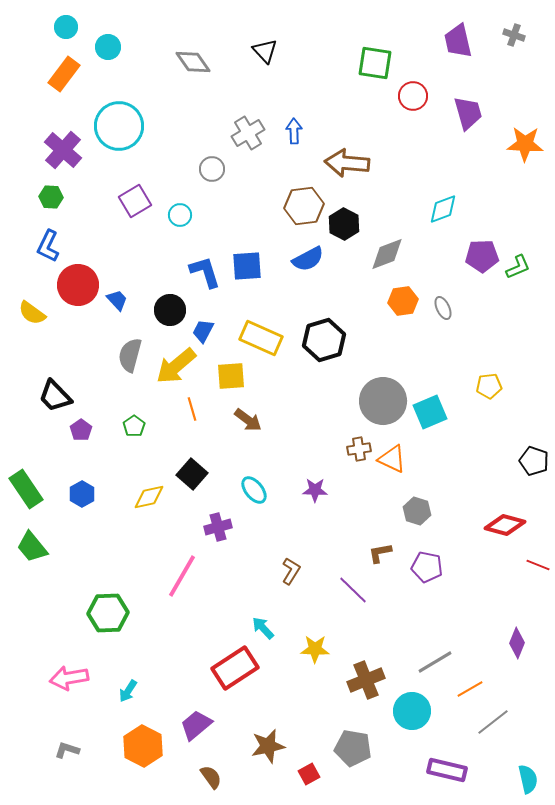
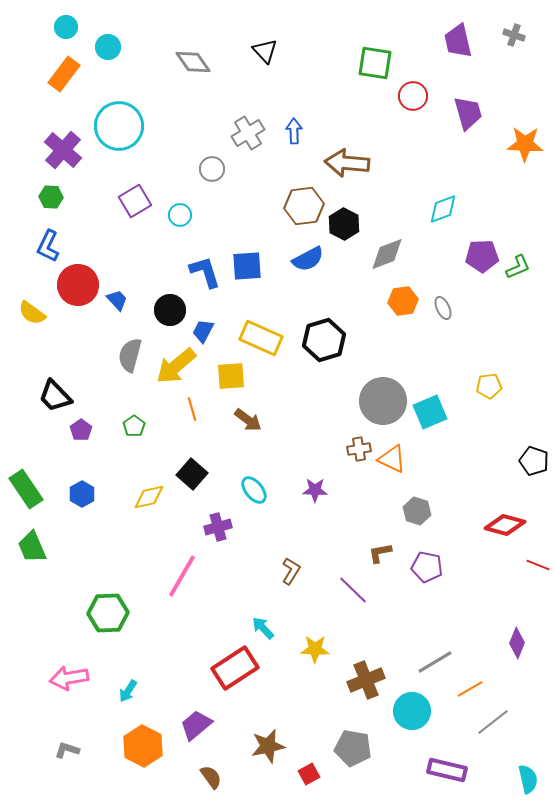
green trapezoid at (32, 547): rotated 16 degrees clockwise
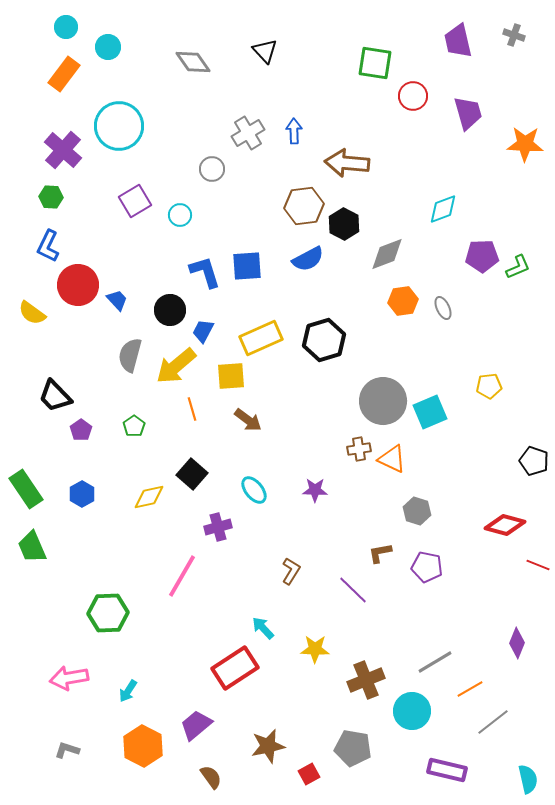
yellow rectangle at (261, 338): rotated 48 degrees counterclockwise
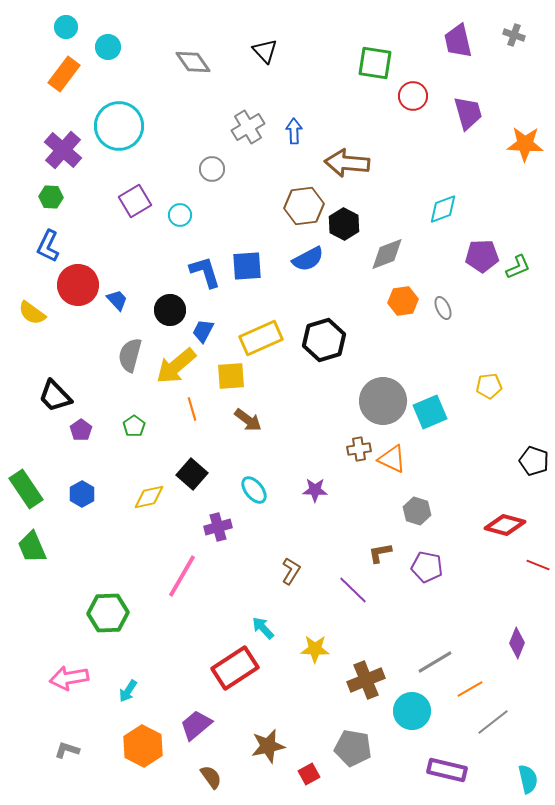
gray cross at (248, 133): moved 6 px up
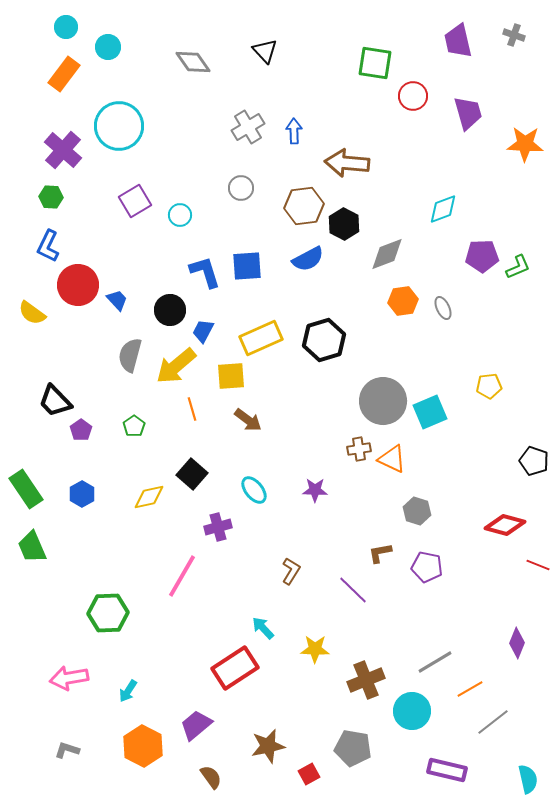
gray circle at (212, 169): moved 29 px right, 19 px down
black trapezoid at (55, 396): moved 5 px down
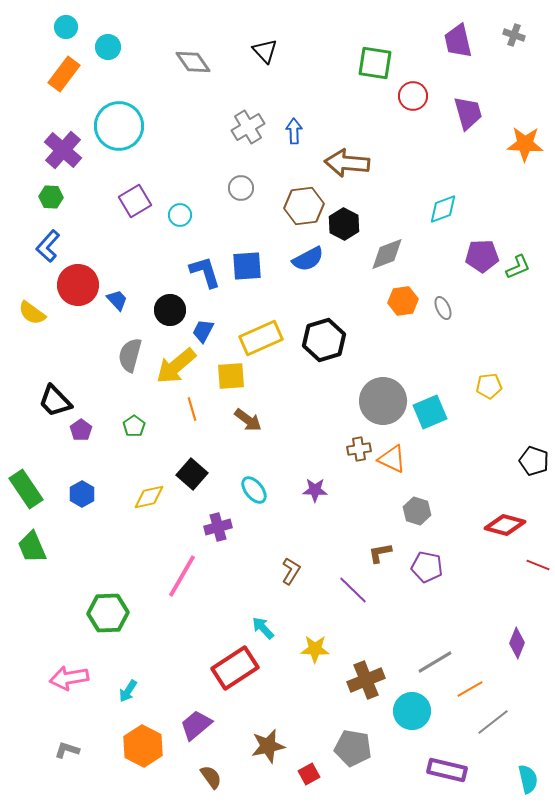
blue L-shape at (48, 246): rotated 16 degrees clockwise
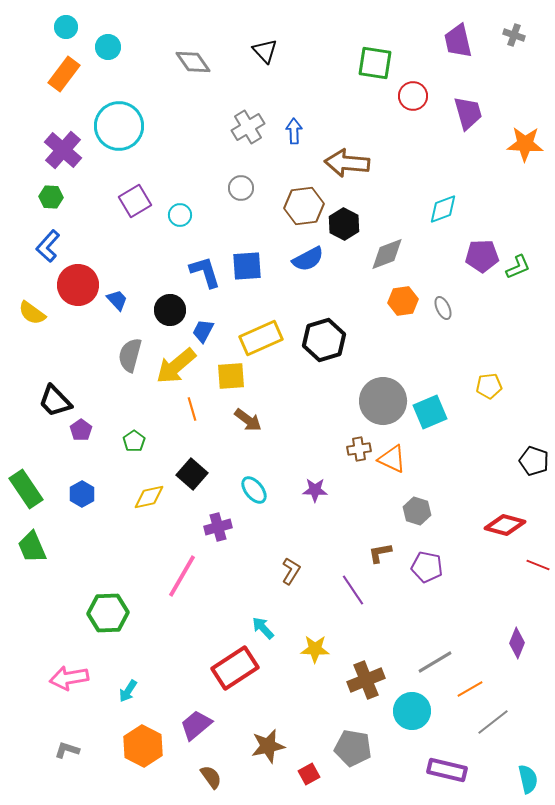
green pentagon at (134, 426): moved 15 px down
purple line at (353, 590): rotated 12 degrees clockwise
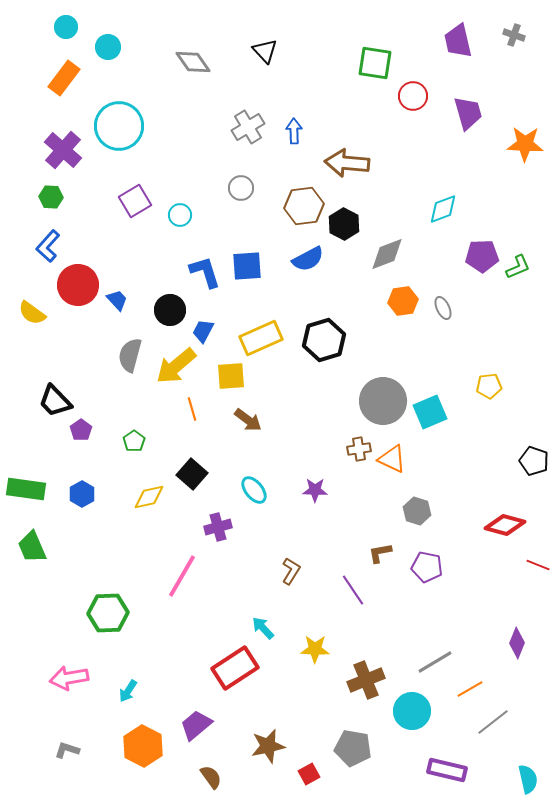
orange rectangle at (64, 74): moved 4 px down
green rectangle at (26, 489): rotated 48 degrees counterclockwise
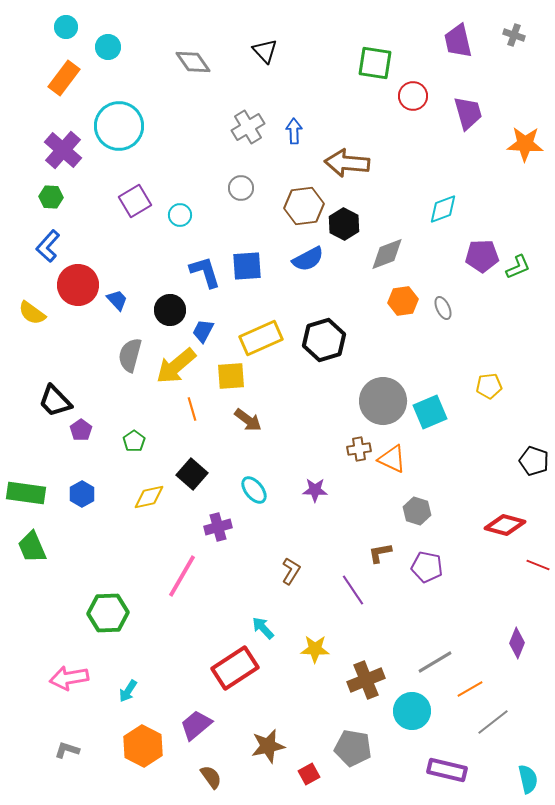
green rectangle at (26, 489): moved 4 px down
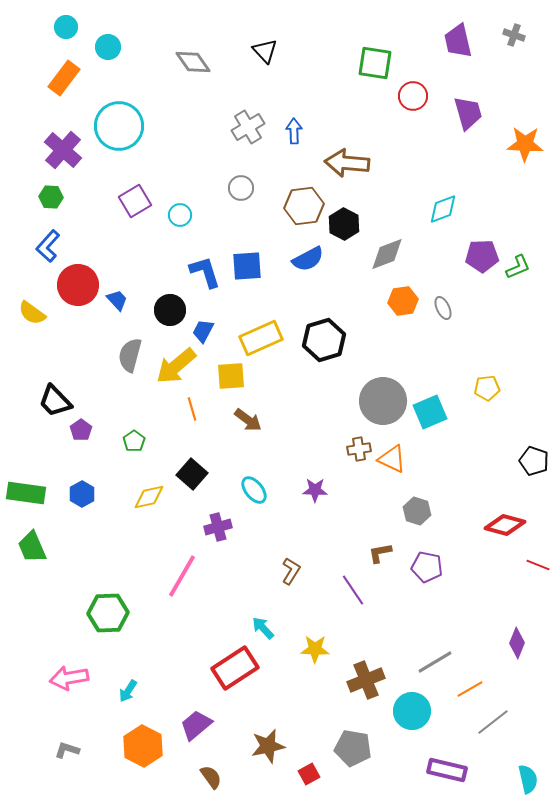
yellow pentagon at (489, 386): moved 2 px left, 2 px down
